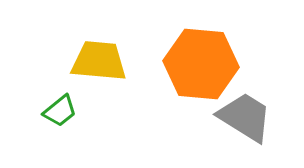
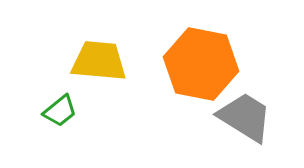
orange hexagon: rotated 6 degrees clockwise
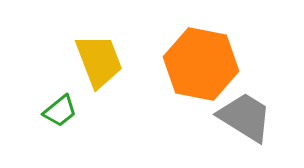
yellow trapezoid: rotated 64 degrees clockwise
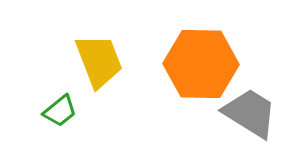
orange hexagon: rotated 10 degrees counterclockwise
gray trapezoid: moved 5 px right, 4 px up
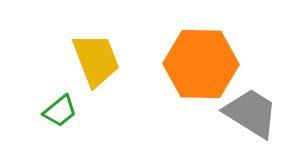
yellow trapezoid: moved 3 px left, 1 px up
gray trapezoid: moved 1 px right
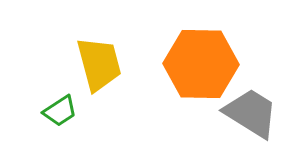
yellow trapezoid: moved 3 px right, 4 px down; rotated 6 degrees clockwise
green trapezoid: rotated 6 degrees clockwise
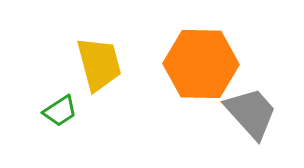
gray trapezoid: rotated 16 degrees clockwise
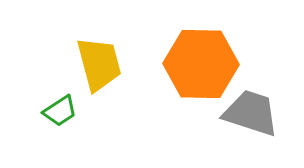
gray trapezoid: rotated 30 degrees counterclockwise
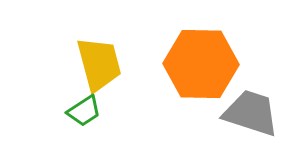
green trapezoid: moved 24 px right
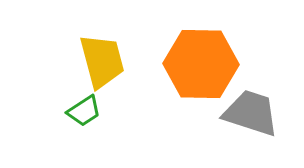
yellow trapezoid: moved 3 px right, 3 px up
